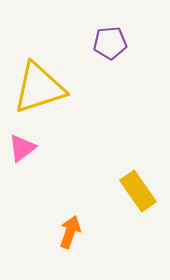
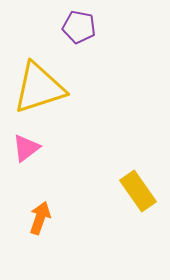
purple pentagon: moved 31 px left, 16 px up; rotated 16 degrees clockwise
pink triangle: moved 4 px right
orange arrow: moved 30 px left, 14 px up
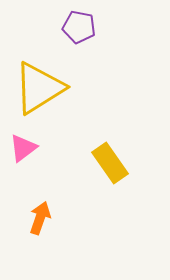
yellow triangle: rotated 14 degrees counterclockwise
pink triangle: moved 3 px left
yellow rectangle: moved 28 px left, 28 px up
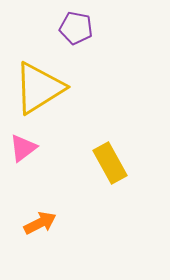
purple pentagon: moved 3 px left, 1 px down
yellow rectangle: rotated 6 degrees clockwise
orange arrow: moved 5 px down; rotated 44 degrees clockwise
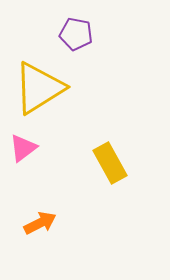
purple pentagon: moved 6 px down
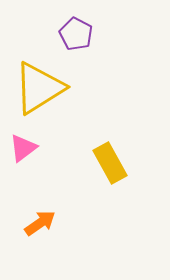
purple pentagon: rotated 16 degrees clockwise
orange arrow: rotated 8 degrees counterclockwise
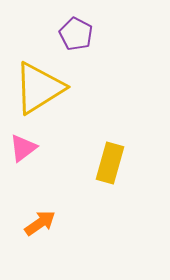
yellow rectangle: rotated 45 degrees clockwise
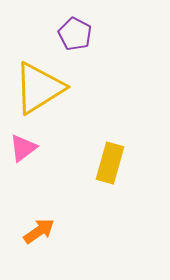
purple pentagon: moved 1 px left
orange arrow: moved 1 px left, 8 px down
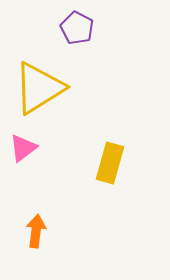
purple pentagon: moved 2 px right, 6 px up
orange arrow: moved 3 px left; rotated 48 degrees counterclockwise
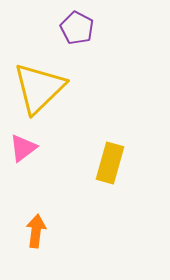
yellow triangle: rotated 12 degrees counterclockwise
